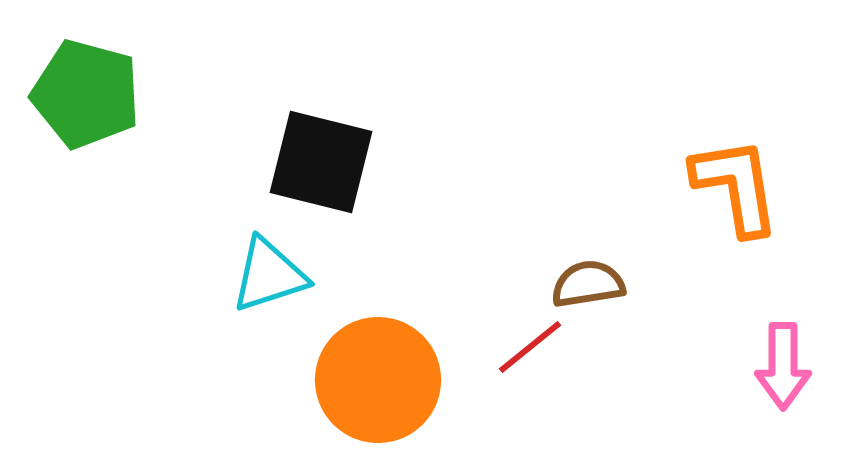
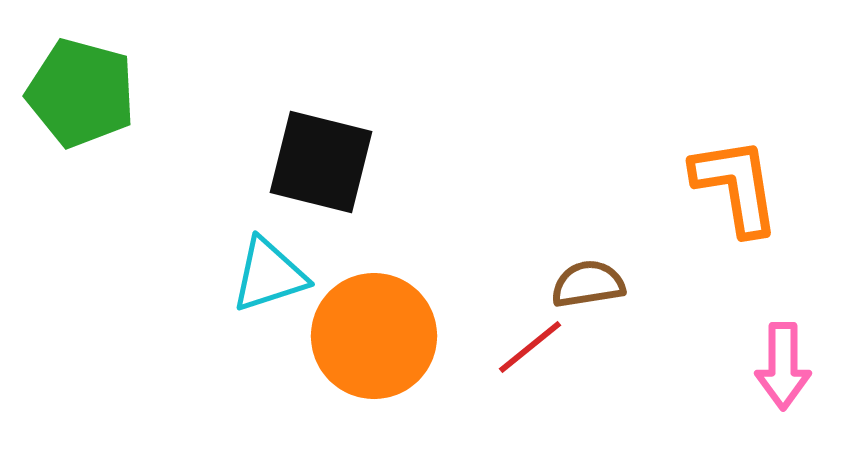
green pentagon: moved 5 px left, 1 px up
orange circle: moved 4 px left, 44 px up
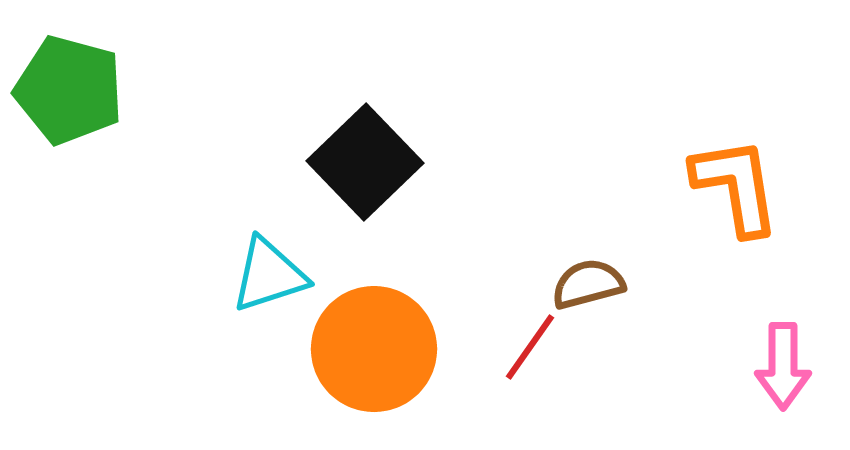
green pentagon: moved 12 px left, 3 px up
black square: moved 44 px right; rotated 32 degrees clockwise
brown semicircle: rotated 6 degrees counterclockwise
orange circle: moved 13 px down
red line: rotated 16 degrees counterclockwise
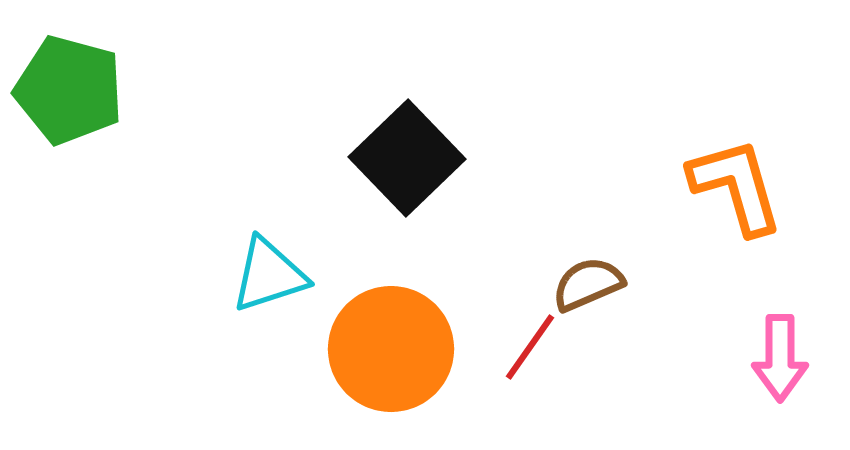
black square: moved 42 px right, 4 px up
orange L-shape: rotated 7 degrees counterclockwise
brown semicircle: rotated 8 degrees counterclockwise
orange circle: moved 17 px right
pink arrow: moved 3 px left, 8 px up
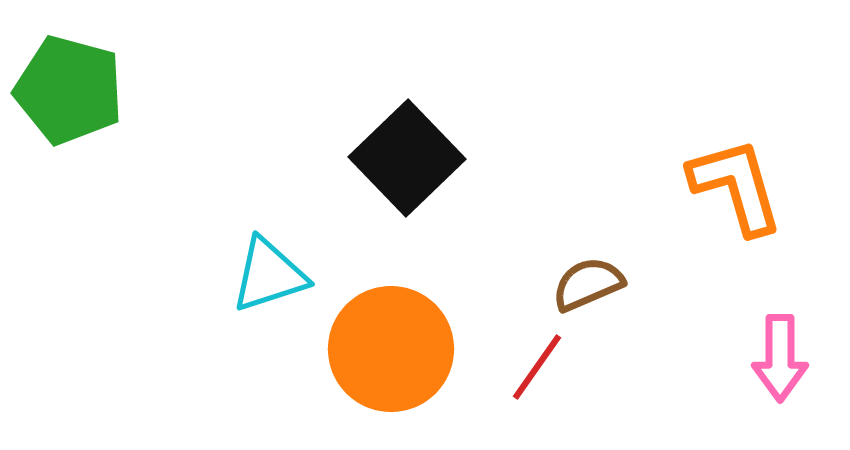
red line: moved 7 px right, 20 px down
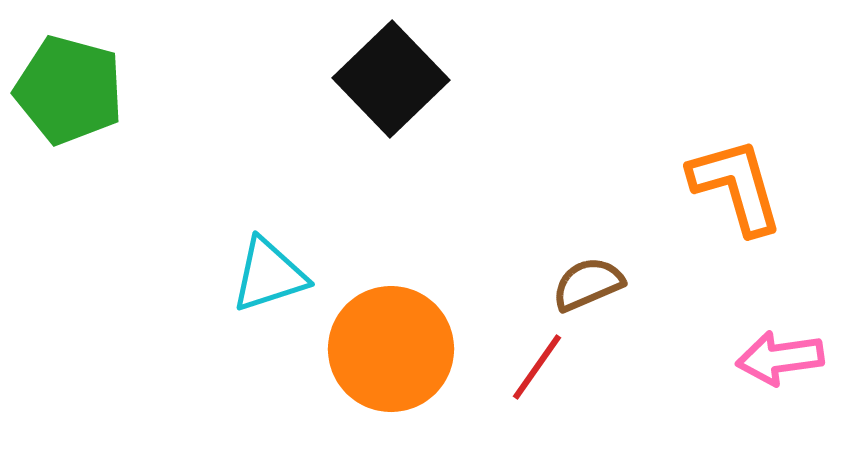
black square: moved 16 px left, 79 px up
pink arrow: rotated 82 degrees clockwise
